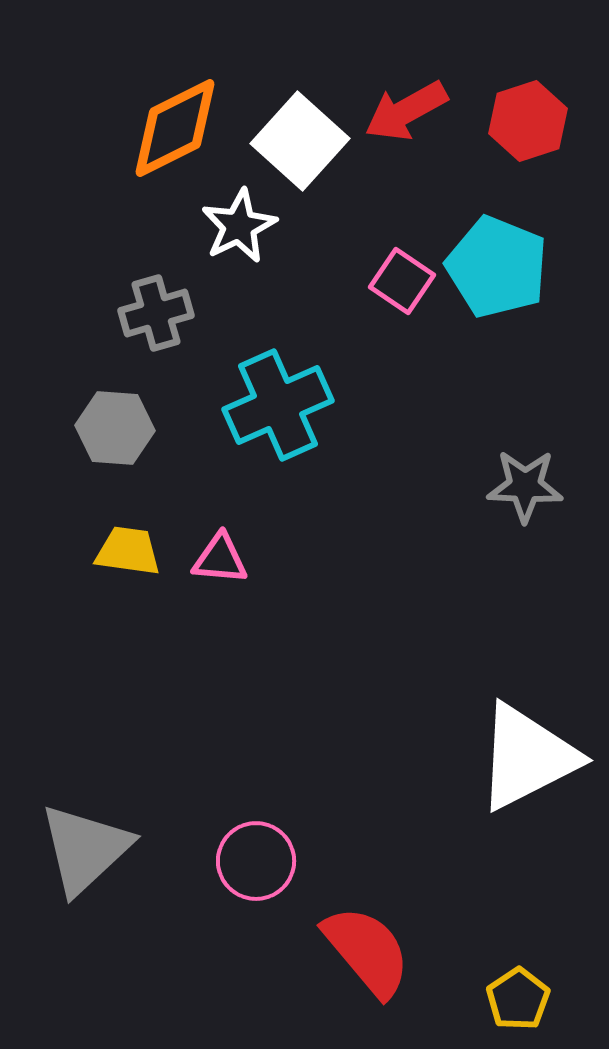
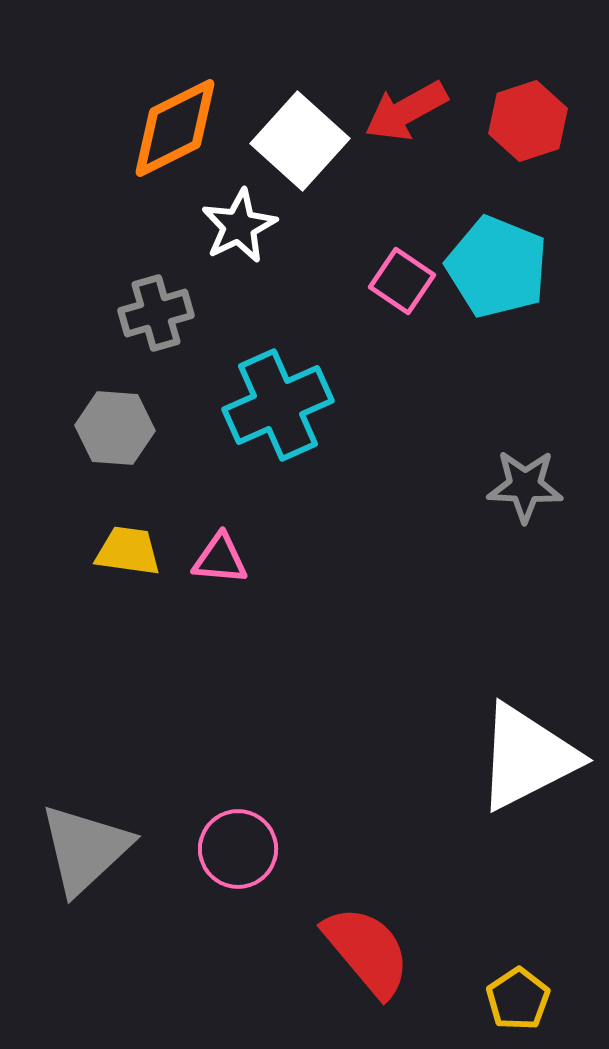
pink circle: moved 18 px left, 12 px up
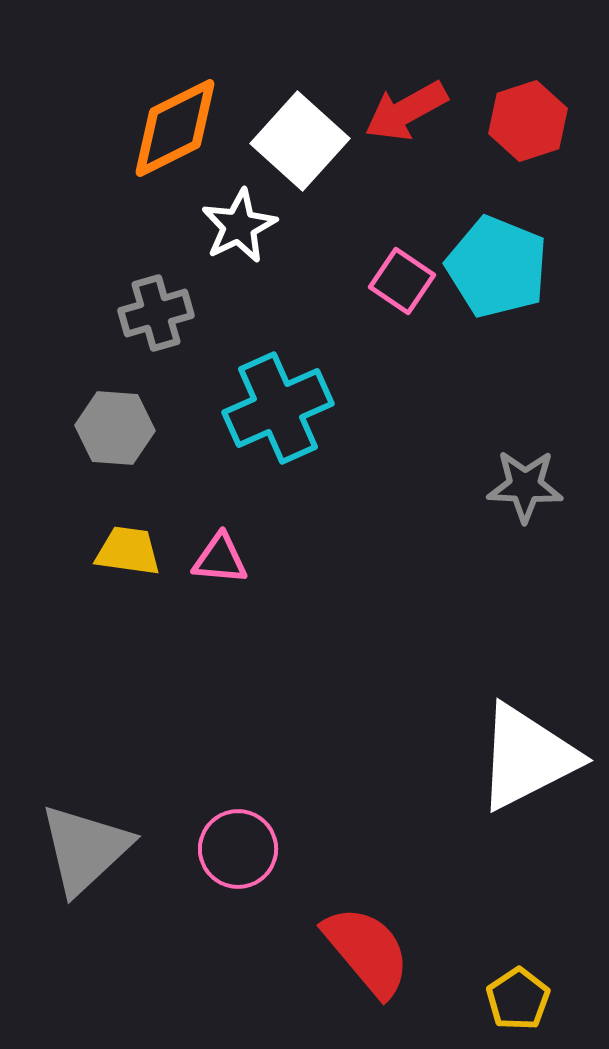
cyan cross: moved 3 px down
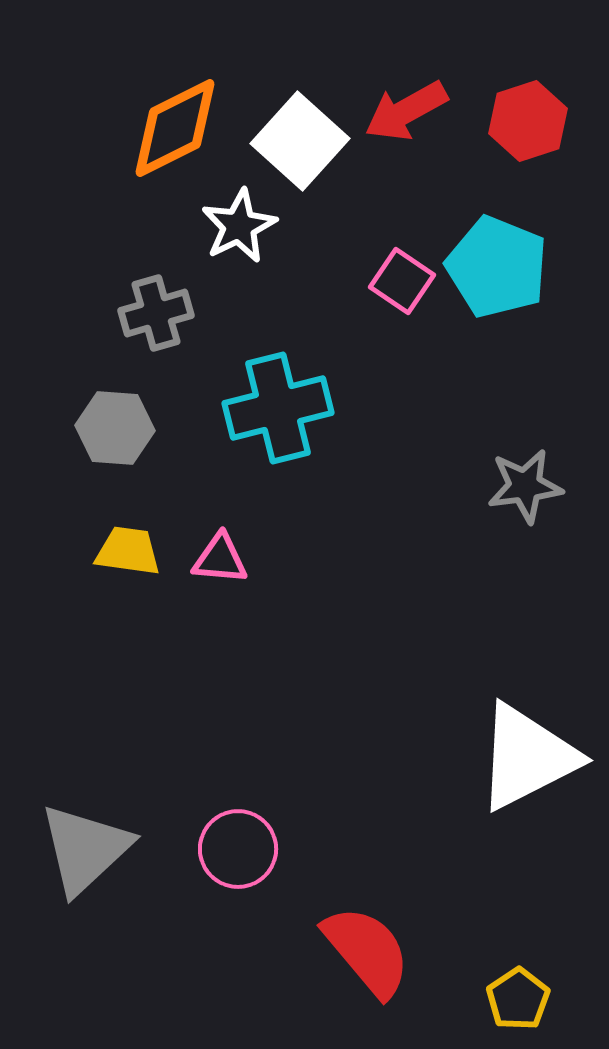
cyan cross: rotated 10 degrees clockwise
gray star: rotated 10 degrees counterclockwise
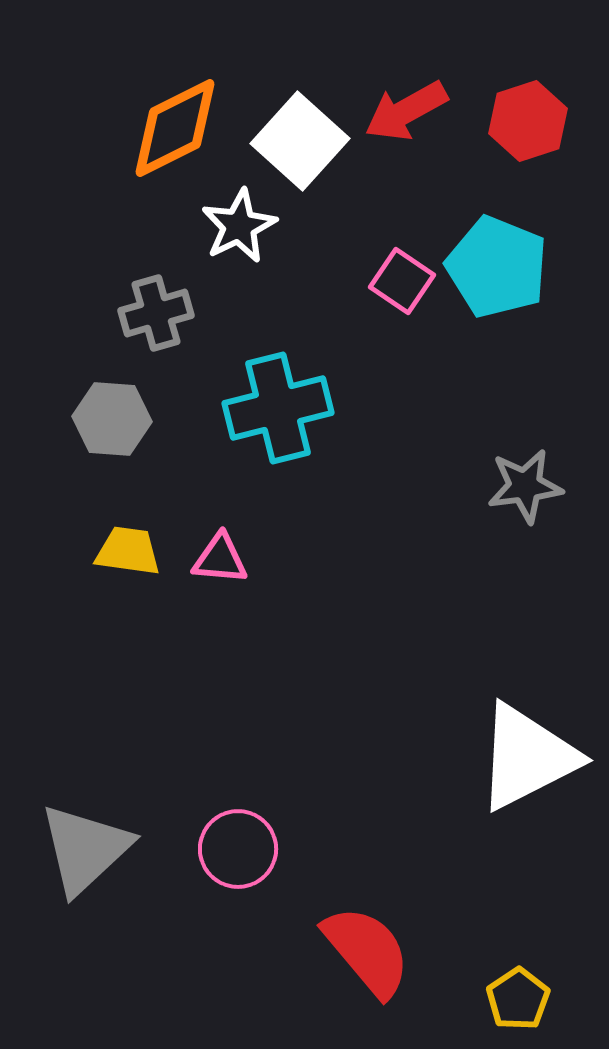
gray hexagon: moved 3 px left, 9 px up
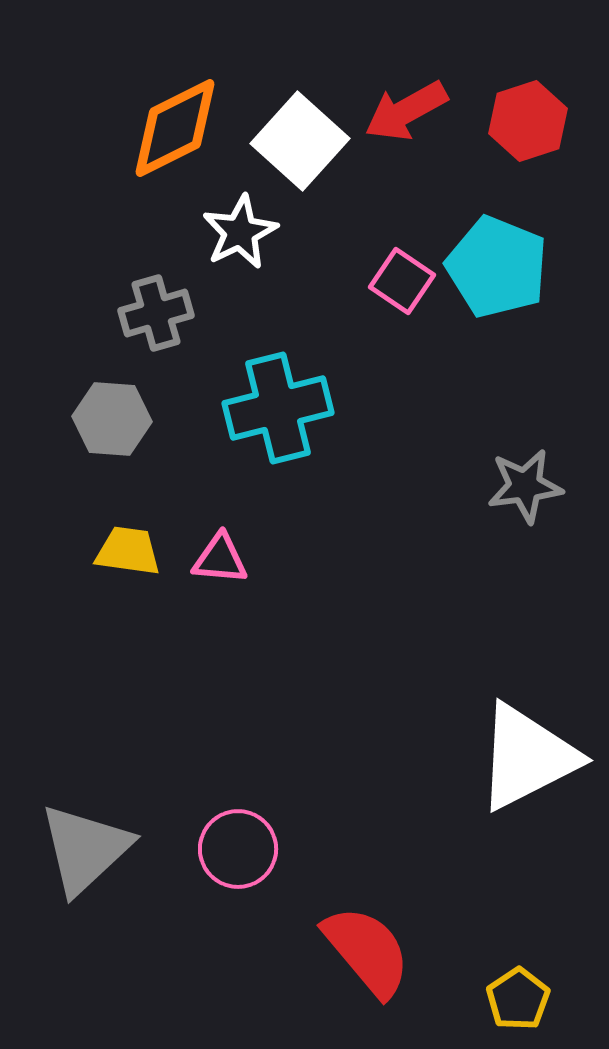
white star: moved 1 px right, 6 px down
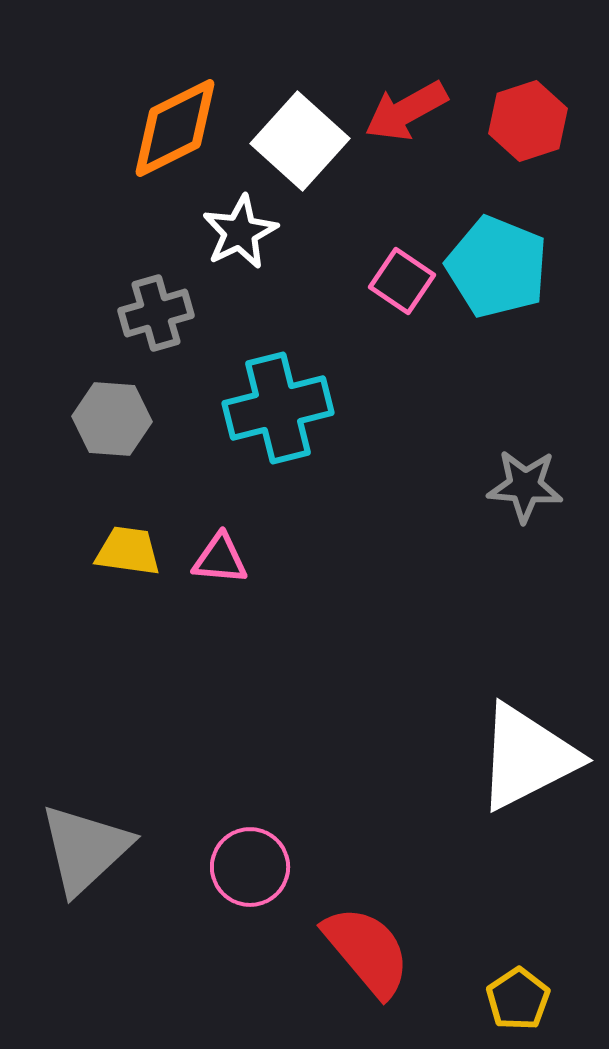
gray star: rotated 12 degrees clockwise
pink circle: moved 12 px right, 18 px down
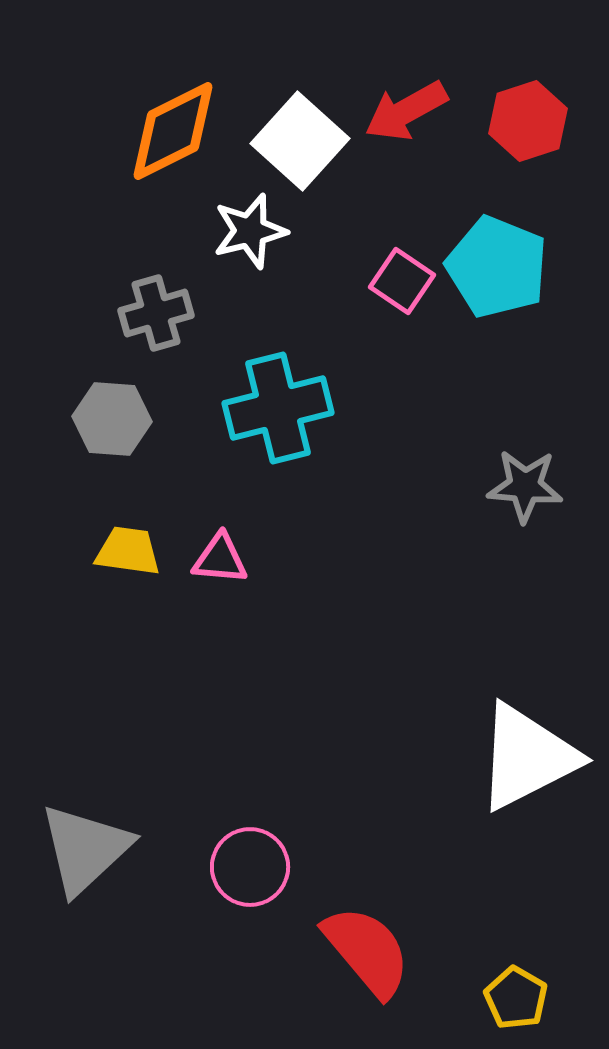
orange diamond: moved 2 px left, 3 px down
white star: moved 10 px right, 1 px up; rotated 12 degrees clockwise
yellow pentagon: moved 2 px left, 1 px up; rotated 8 degrees counterclockwise
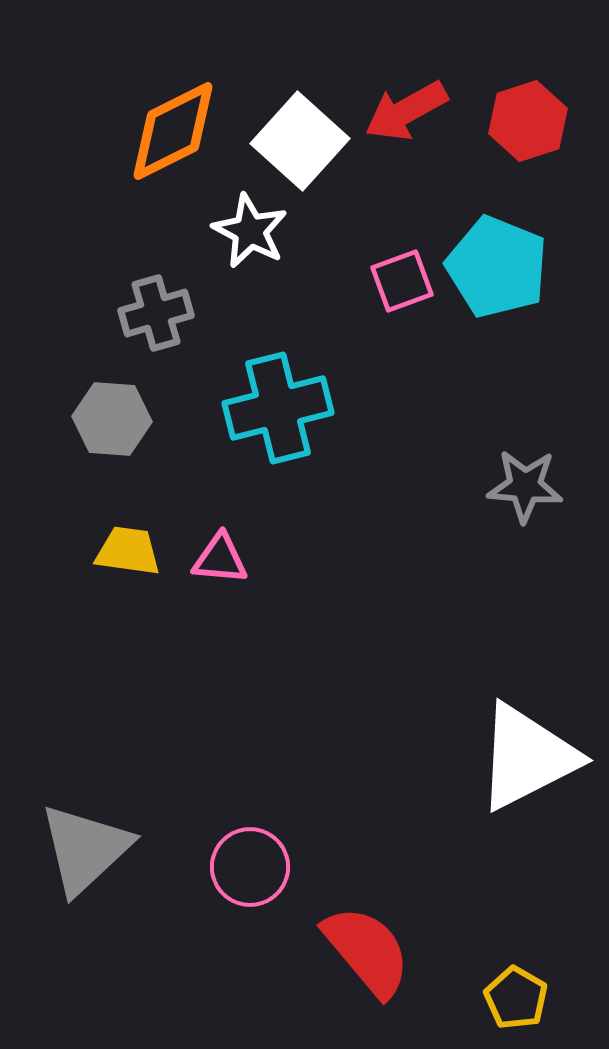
white star: rotated 30 degrees counterclockwise
pink square: rotated 36 degrees clockwise
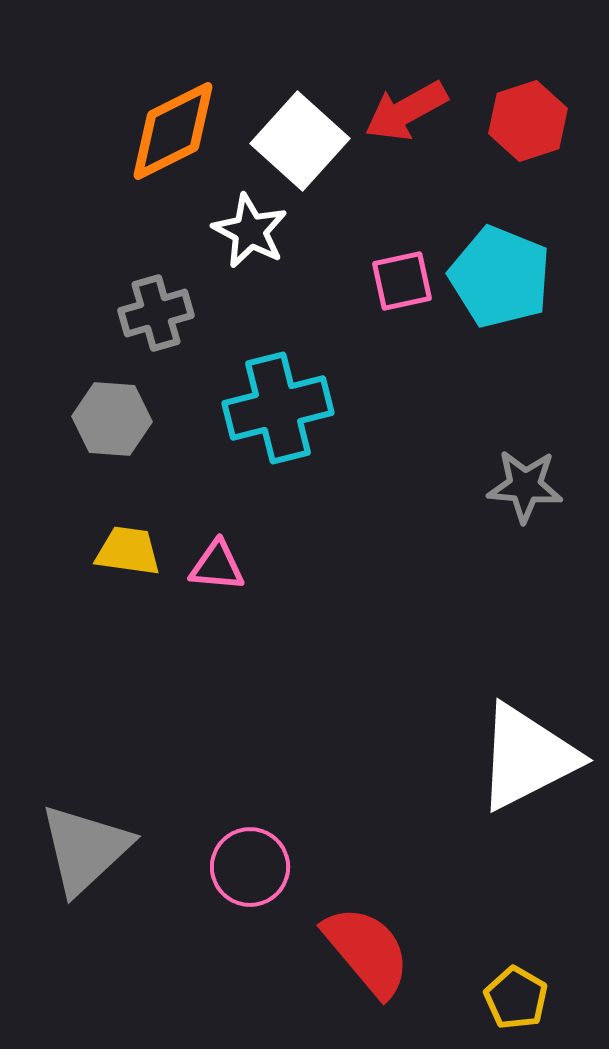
cyan pentagon: moved 3 px right, 10 px down
pink square: rotated 8 degrees clockwise
pink triangle: moved 3 px left, 7 px down
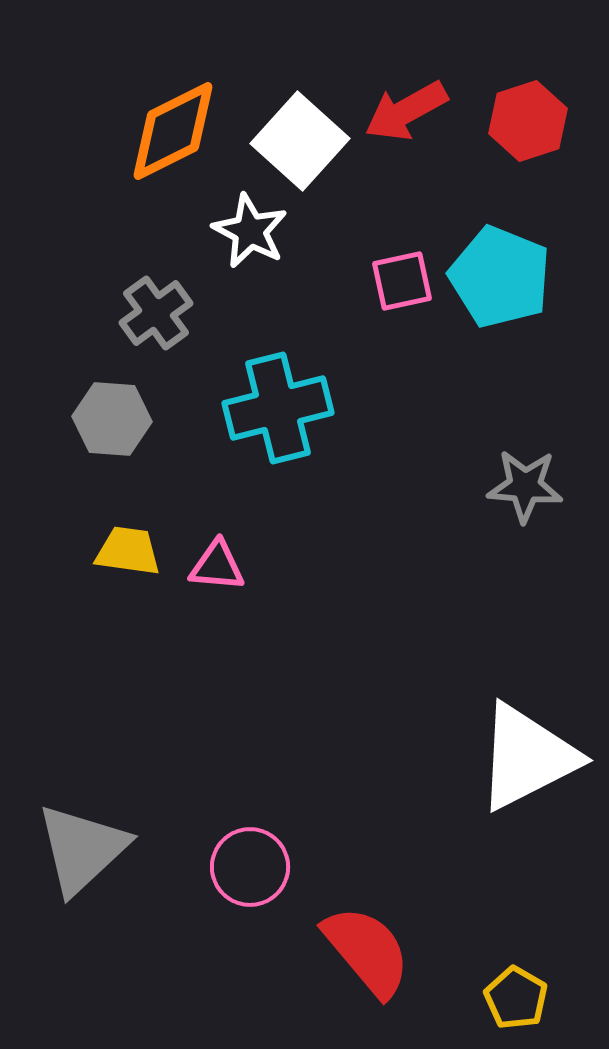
gray cross: rotated 20 degrees counterclockwise
gray triangle: moved 3 px left
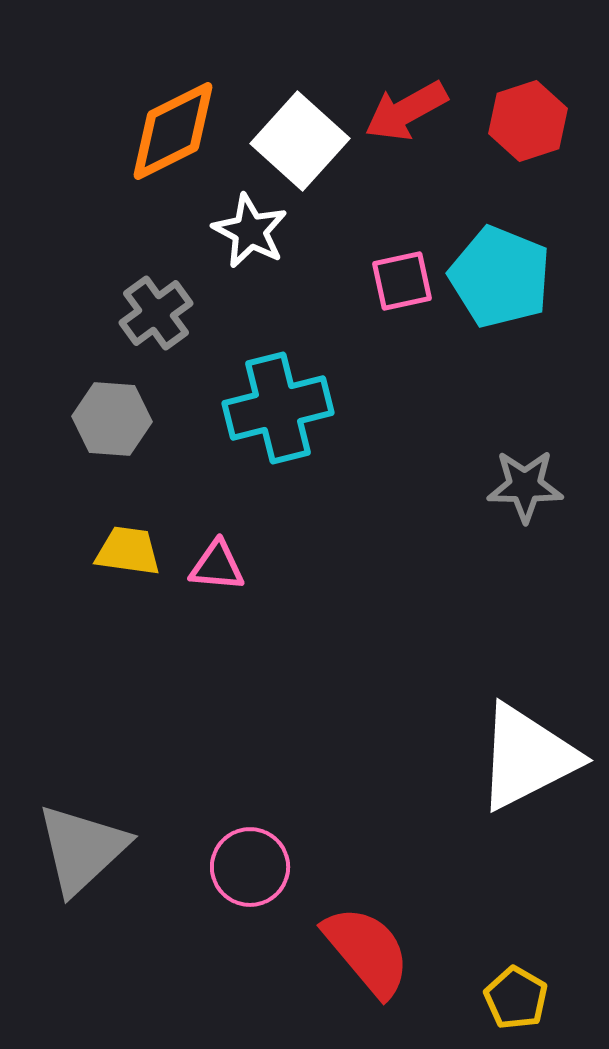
gray star: rotated 4 degrees counterclockwise
